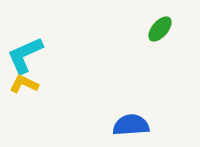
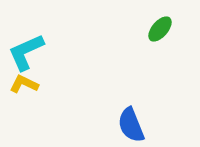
cyan L-shape: moved 1 px right, 3 px up
blue semicircle: rotated 108 degrees counterclockwise
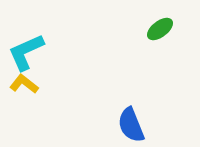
green ellipse: rotated 12 degrees clockwise
yellow L-shape: rotated 12 degrees clockwise
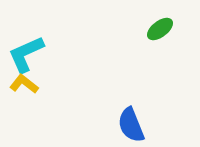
cyan L-shape: moved 2 px down
